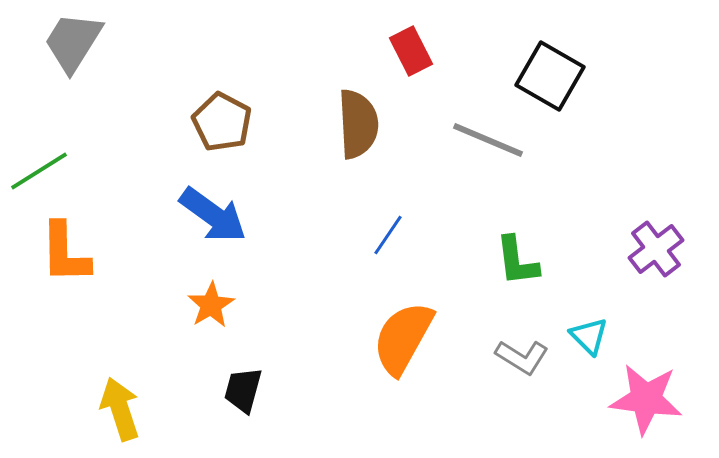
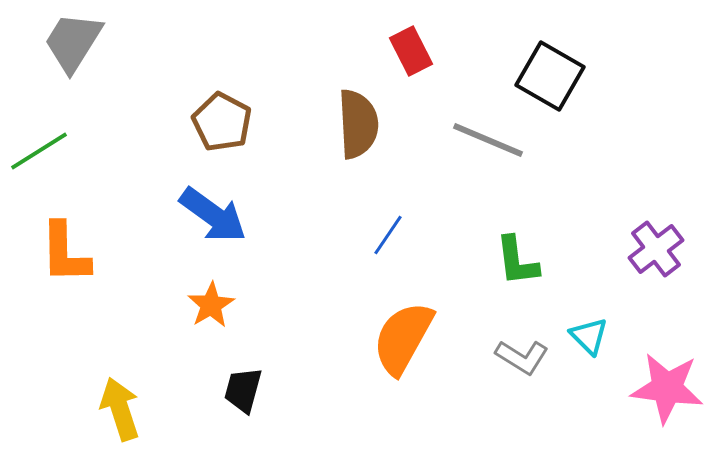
green line: moved 20 px up
pink star: moved 21 px right, 11 px up
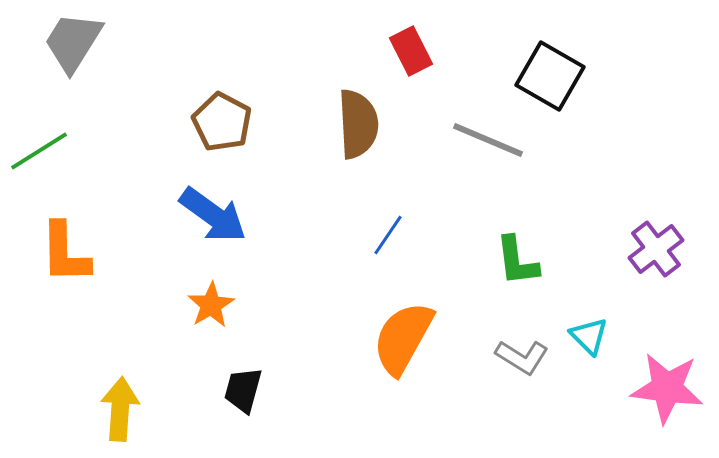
yellow arrow: rotated 22 degrees clockwise
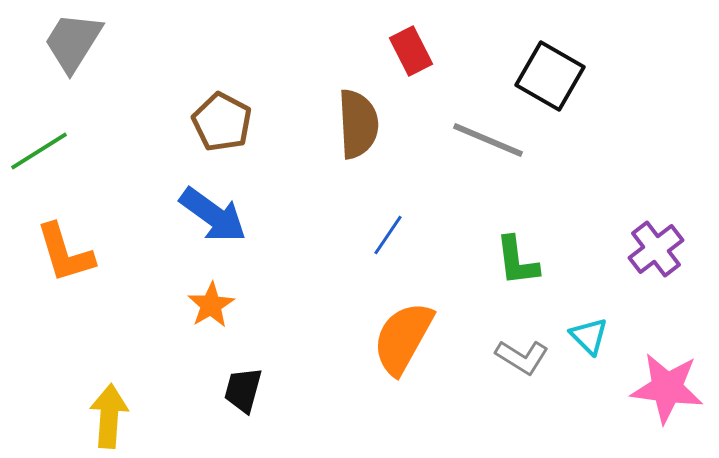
orange L-shape: rotated 16 degrees counterclockwise
yellow arrow: moved 11 px left, 7 px down
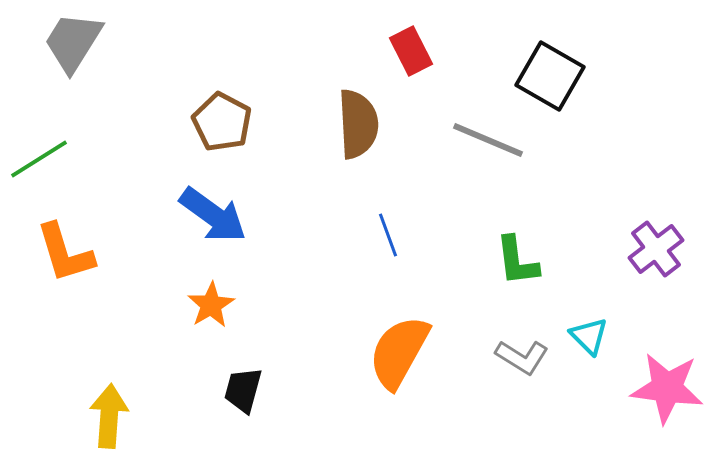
green line: moved 8 px down
blue line: rotated 54 degrees counterclockwise
orange semicircle: moved 4 px left, 14 px down
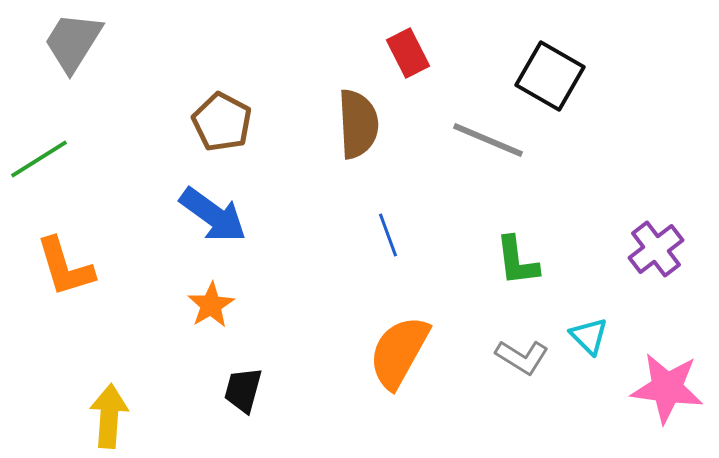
red rectangle: moved 3 px left, 2 px down
orange L-shape: moved 14 px down
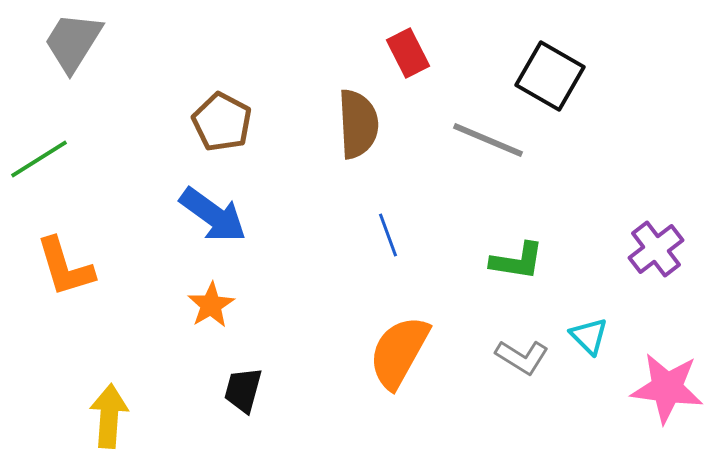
green L-shape: rotated 74 degrees counterclockwise
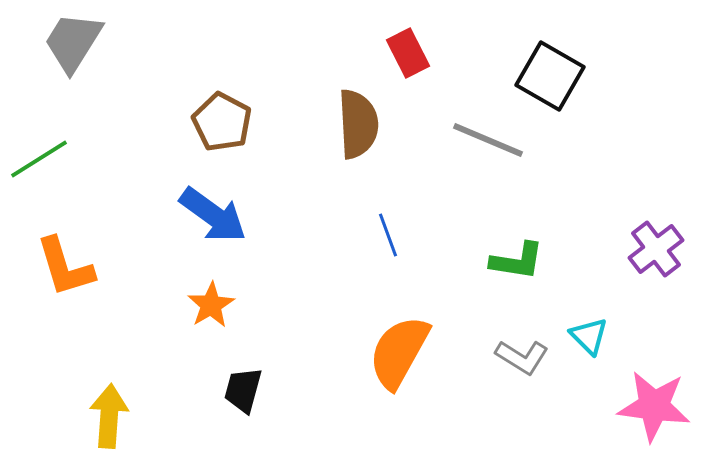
pink star: moved 13 px left, 18 px down
